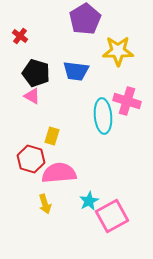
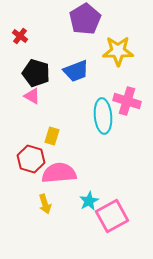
blue trapezoid: rotated 28 degrees counterclockwise
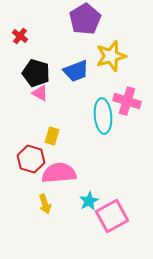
yellow star: moved 7 px left, 5 px down; rotated 16 degrees counterclockwise
pink triangle: moved 8 px right, 3 px up
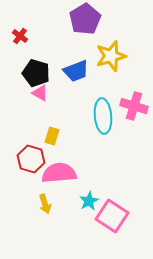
pink cross: moved 7 px right, 5 px down
pink square: rotated 28 degrees counterclockwise
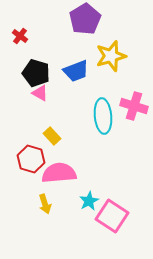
yellow rectangle: rotated 60 degrees counterclockwise
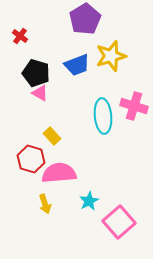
blue trapezoid: moved 1 px right, 6 px up
pink square: moved 7 px right, 6 px down; rotated 16 degrees clockwise
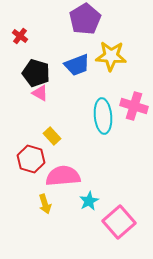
yellow star: rotated 20 degrees clockwise
pink semicircle: moved 4 px right, 3 px down
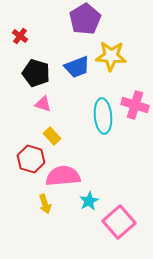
blue trapezoid: moved 2 px down
pink triangle: moved 3 px right, 11 px down; rotated 12 degrees counterclockwise
pink cross: moved 1 px right, 1 px up
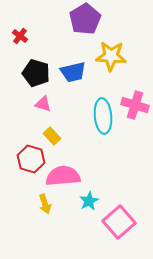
blue trapezoid: moved 4 px left, 5 px down; rotated 8 degrees clockwise
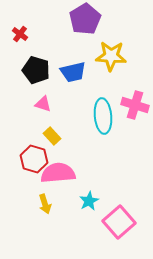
red cross: moved 2 px up
black pentagon: moved 3 px up
red hexagon: moved 3 px right
pink semicircle: moved 5 px left, 3 px up
